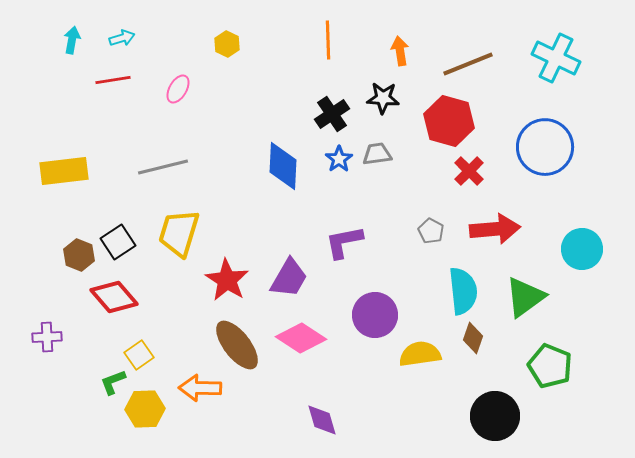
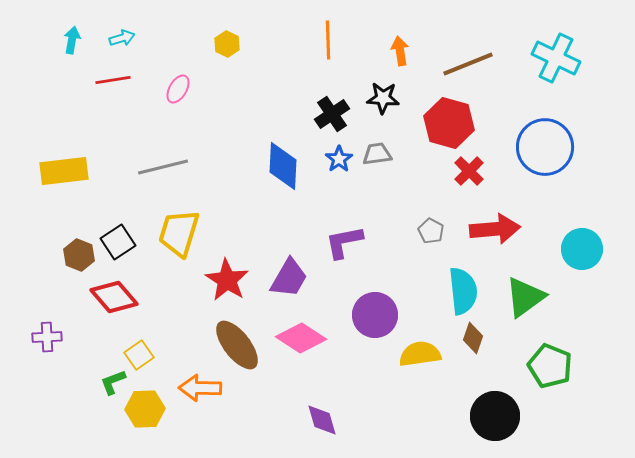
red hexagon at (449, 121): moved 2 px down
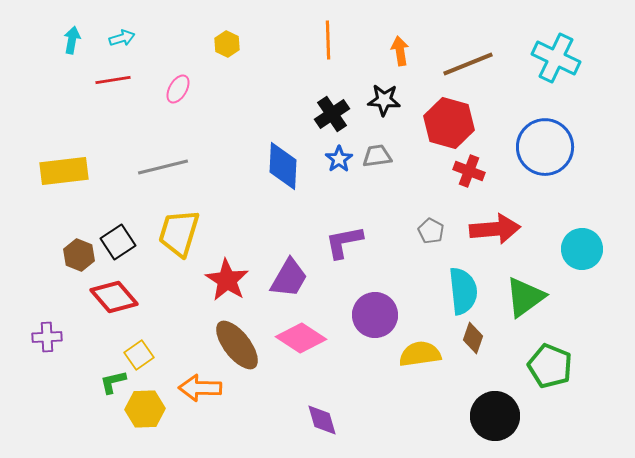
black star at (383, 98): moved 1 px right, 2 px down
gray trapezoid at (377, 154): moved 2 px down
red cross at (469, 171): rotated 24 degrees counterclockwise
green L-shape at (113, 382): rotated 8 degrees clockwise
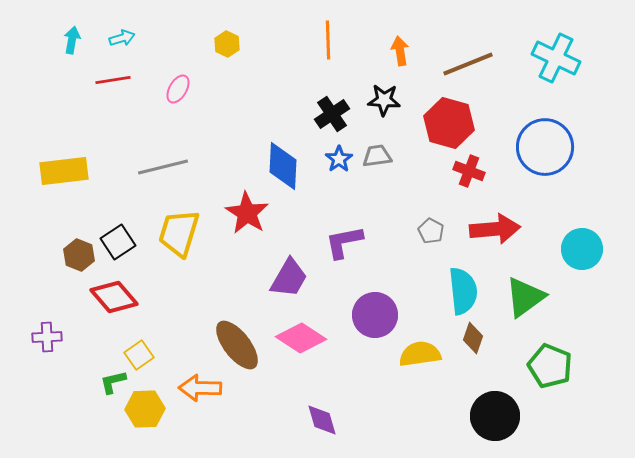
red star at (227, 280): moved 20 px right, 67 px up
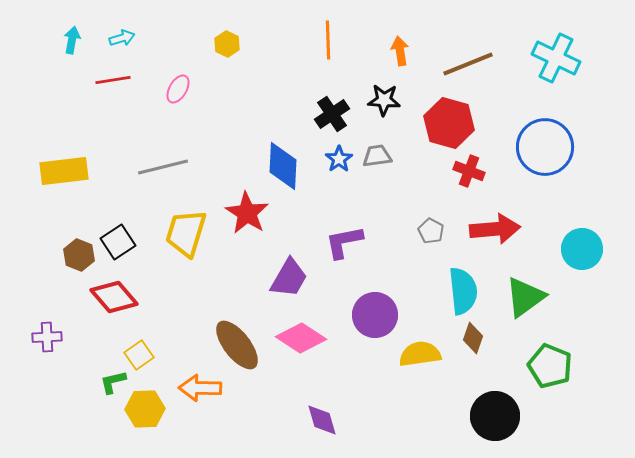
yellow trapezoid at (179, 233): moved 7 px right
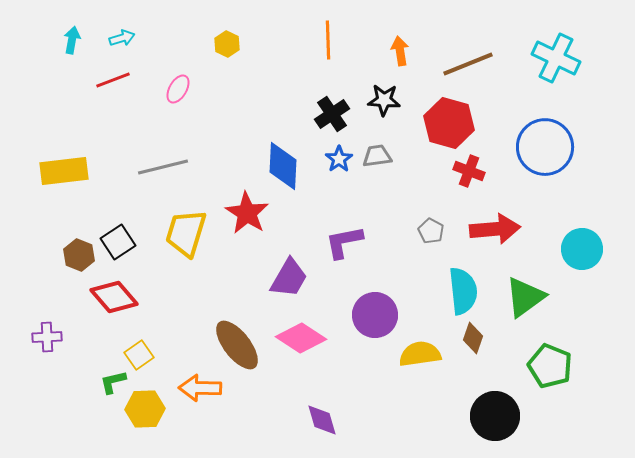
red line at (113, 80): rotated 12 degrees counterclockwise
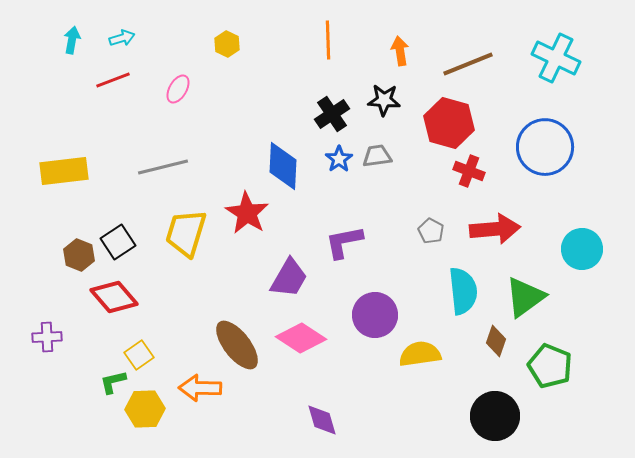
brown diamond at (473, 338): moved 23 px right, 3 px down
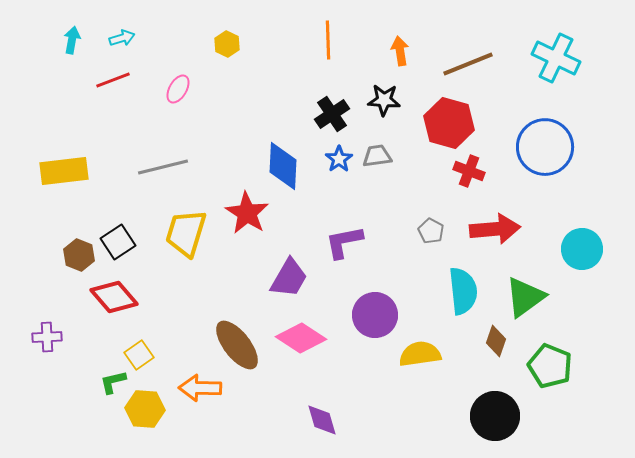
yellow hexagon at (145, 409): rotated 6 degrees clockwise
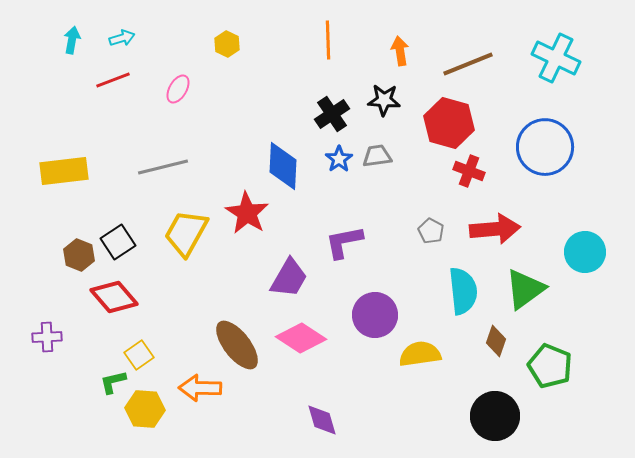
yellow trapezoid at (186, 233): rotated 12 degrees clockwise
cyan circle at (582, 249): moved 3 px right, 3 px down
green triangle at (525, 297): moved 8 px up
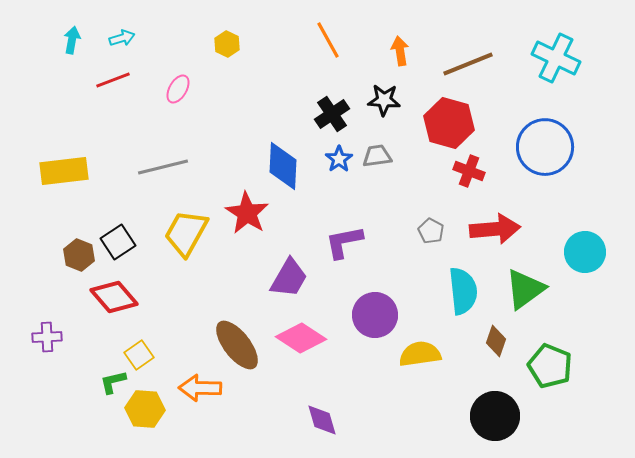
orange line at (328, 40): rotated 27 degrees counterclockwise
